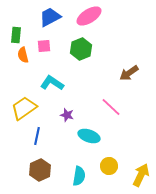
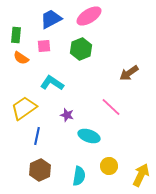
blue trapezoid: moved 1 px right, 2 px down
orange semicircle: moved 2 px left, 3 px down; rotated 42 degrees counterclockwise
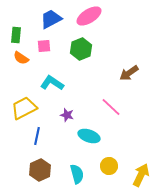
yellow trapezoid: rotated 8 degrees clockwise
cyan semicircle: moved 2 px left, 2 px up; rotated 24 degrees counterclockwise
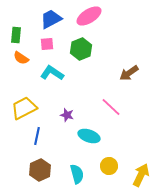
pink square: moved 3 px right, 2 px up
cyan L-shape: moved 10 px up
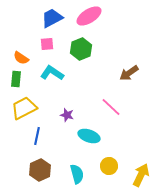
blue trapezoid: moved 1 px right, 1 px up
green rectangle: moved 44 px down
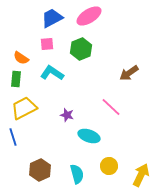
blue line: moved 24 px left, 1 px down; rotated 30 degrees counterclockwise
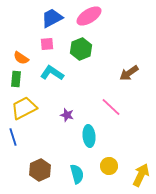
cyan ellipse: rotated 65 degrees clockwise
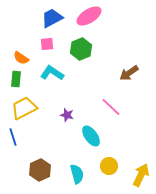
cyan ellipse: moved 2 px right; rotated 30 degrees counterclockwise
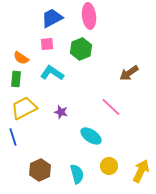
pink ellipse: rotated 65 degrees counterclockwise
purple star: moved 6 px left, 3 px up
cyan ellipse: rotated 20 degrees counterclockwise
yellow arrow: moved 4 px up
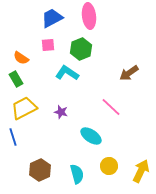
pink square: moved 1 px right, 1 px down
cyan L-shape: moved 15 px right
green rectangle: rotated 35 degrees counterclockwise
